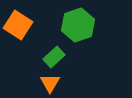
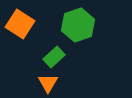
orange square: moved 2 px right, 1 px up
orange triangle: moved 2 px left
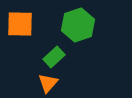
orange square: rotated 32 degrees counterclockwise
orange triangle: rotated 10 degrees clockwise
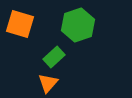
orange square: rotated 16 degrees clockwise
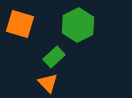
green hexagon: rotated 8 degrees counterclockwise
orange triangle: rotated 25 degrees counterclockwise
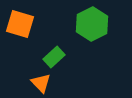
green hexagon: moved 14 px right, 1 px up
orange triangle: moved 7 px left
